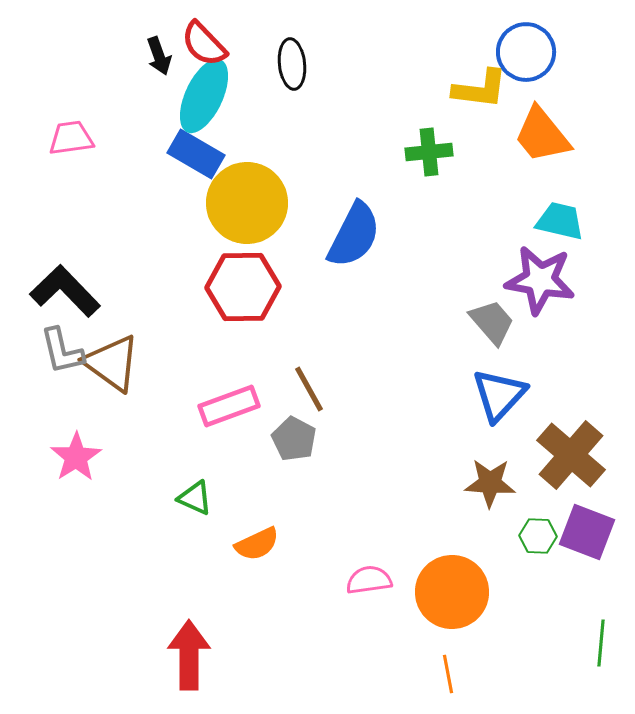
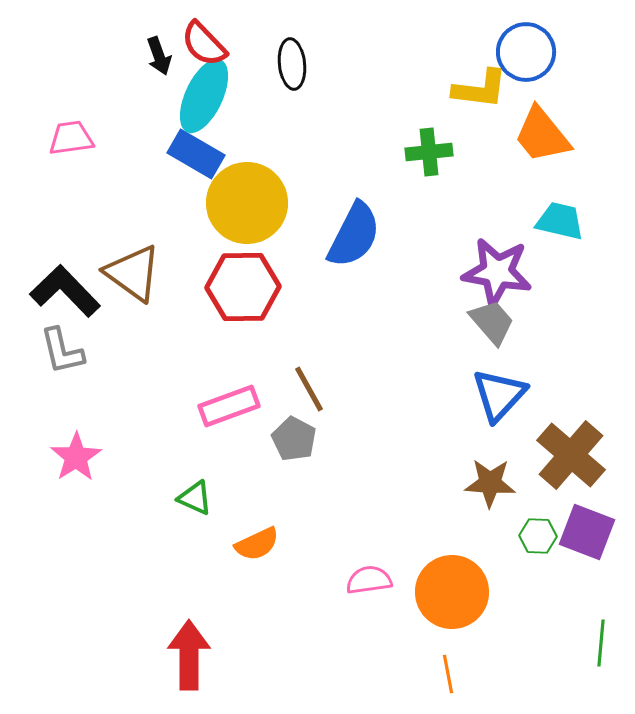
purple star: moved 43 px left, 8 px up
brown triangle: moved 21 px right, 90 px up
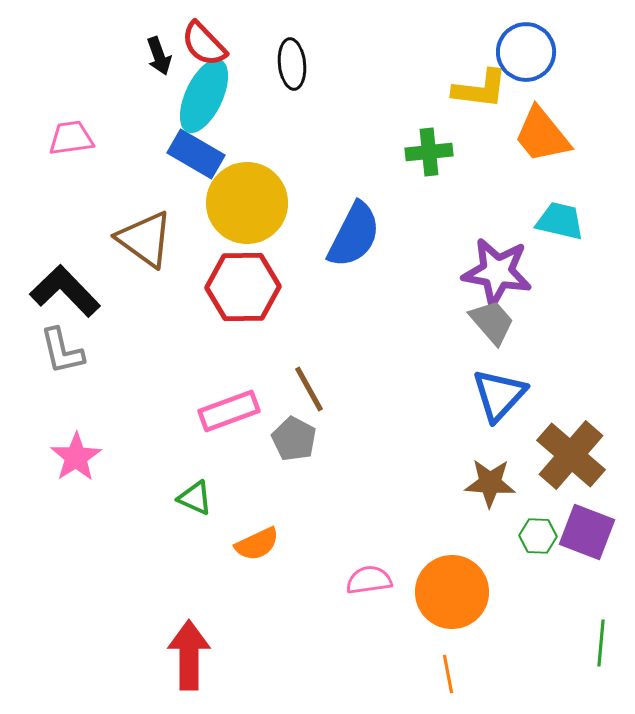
brown triangle: moved 12 px right, 34 px up
pink rectangle: moved 5 px down
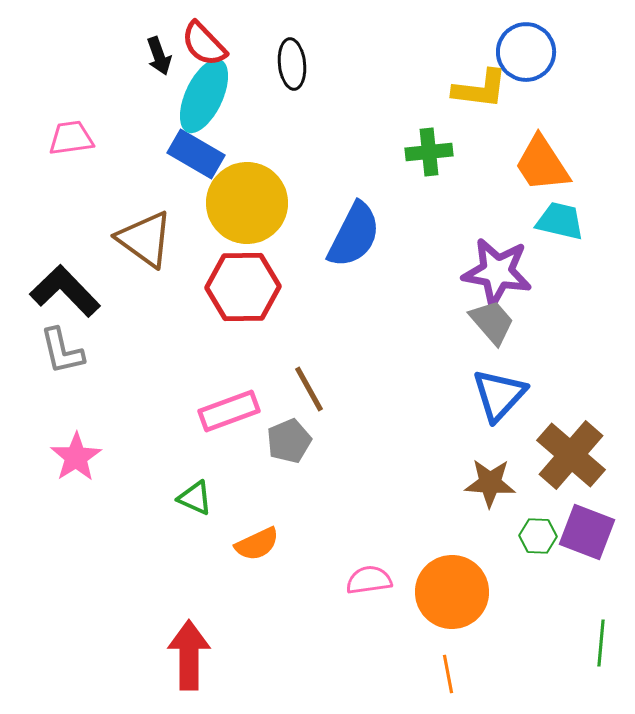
orange trapezoid: moved 29 px down; rotated 6 degrees clockwise
gray pentagon: moved 5 px left, 2 px down; rotated 21 degrees clockwise
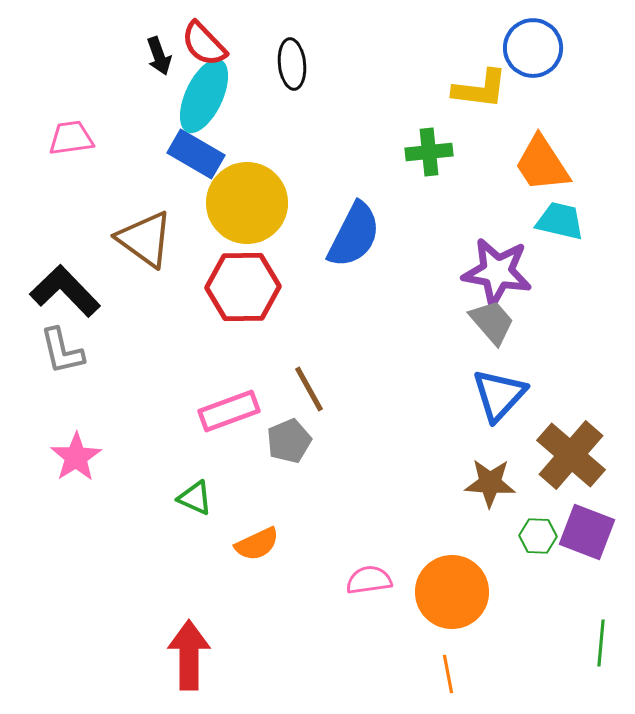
blue circle: moved 7 px right, 4 px up
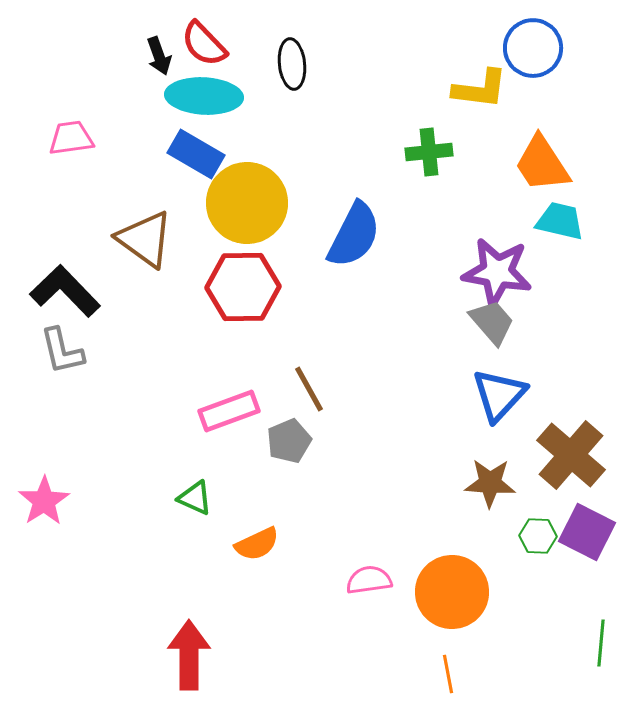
cyan ellipse: rotated 68 degrees clockwise
pink star: moved 32 px left, 44 px down
purple square: rotated 6 degrees clockwise
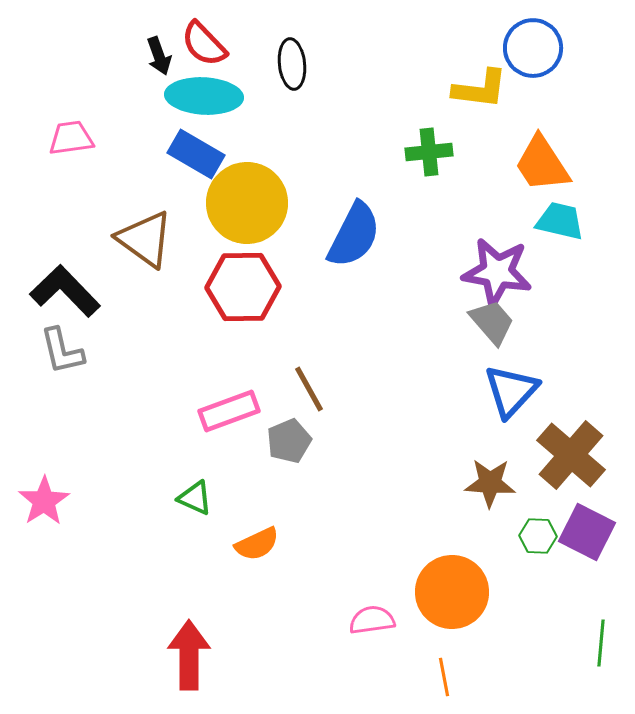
blue triangle: moved 12 px right, 4 px up
pink semicircle: moved 3 px right, 40 px down
orange line: moved 4 px left, 3 px down
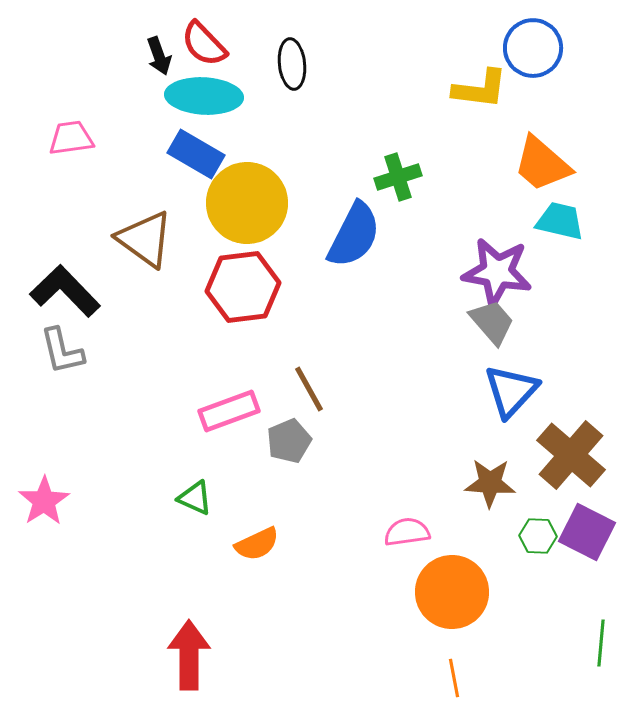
green cross: moved 31 px left, 25 px down; rotated 12 degrees counterclockwise
orange trapezoid: rotated 16 degrees counterclockwise
red hexagon: rotated 6 degrees counterclockwise
pink semicircle: moved 35 px right, 88 px up
orange line: moved 10 px right, 1 px down
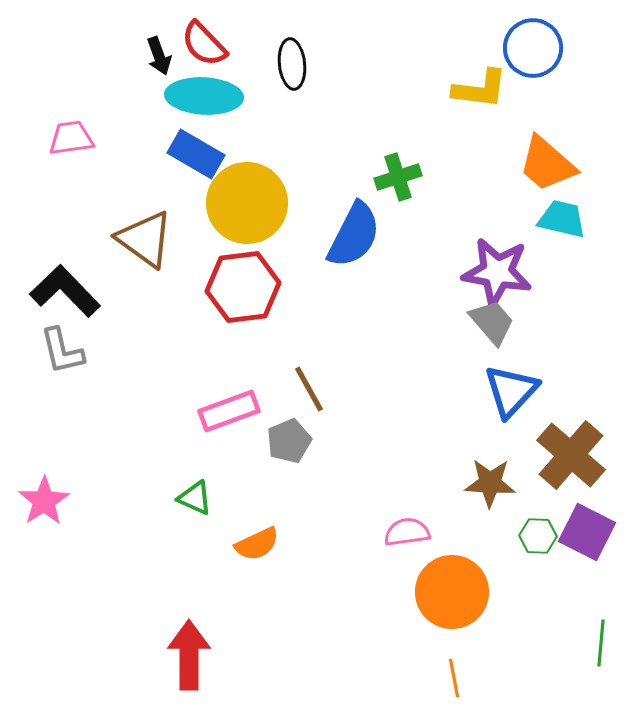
orange trapezoid: moved 5 px right
cyan trapezoid: moved 2 px right, 2 px up
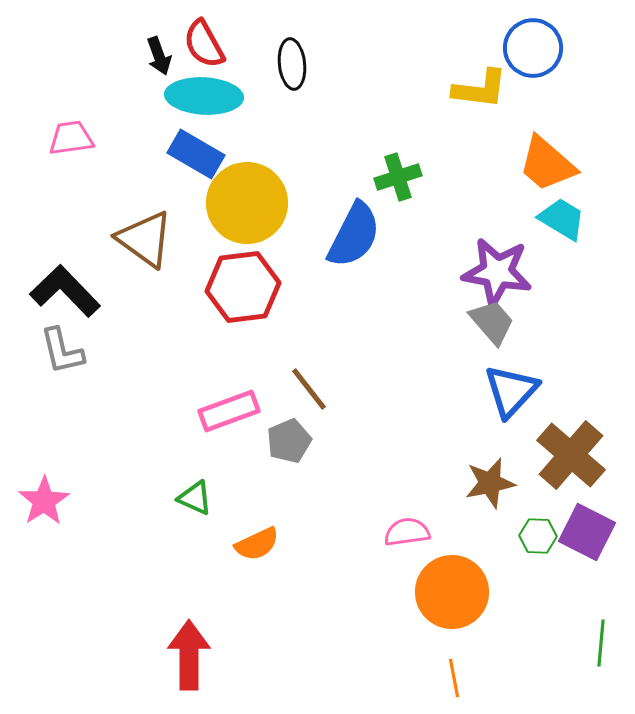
red semicircle: rotated 15 degrees clockwise
cyan trapezoid: rotated 18 degrees clockwise
brown line: rotated 9 degrees counterclockwise
brown star: rotated 15 degrees counterclockwise
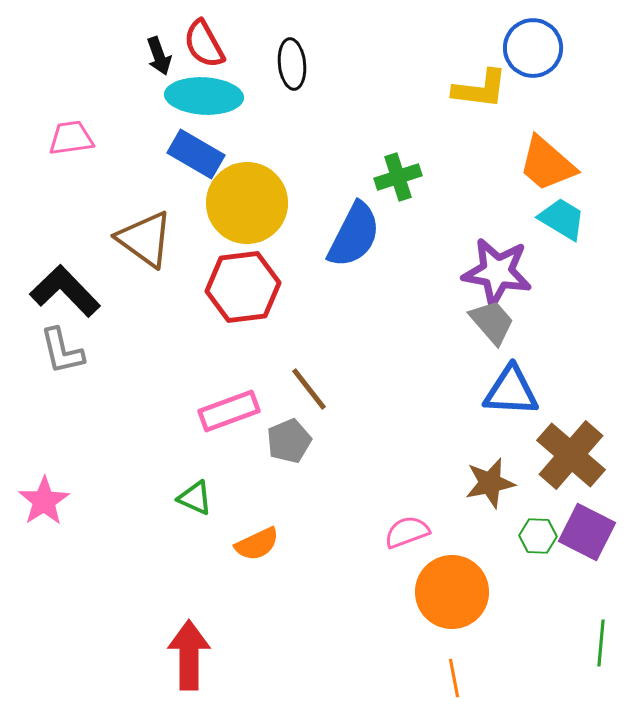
blue triangle: rotated 50 degrees clockwise
pink semicircle: rotated 12 degrees counterclockwise
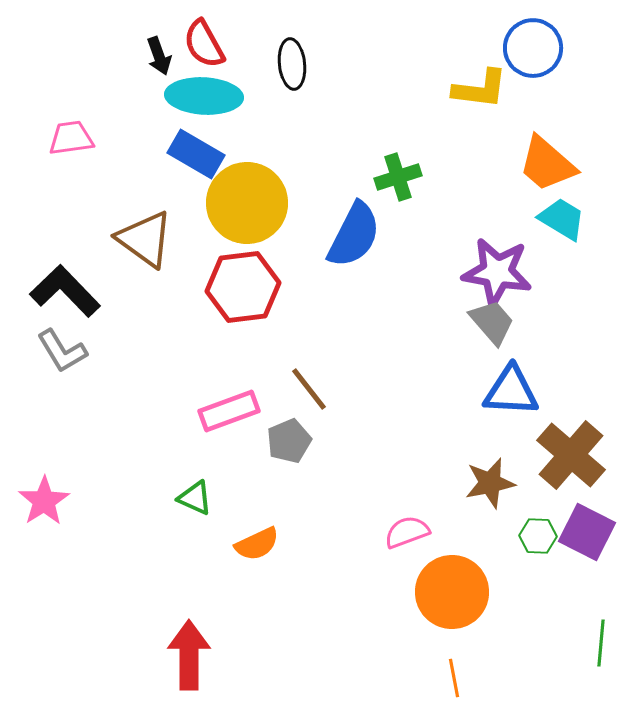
gray L-shape: rotated 18 degrees counterclockwise
